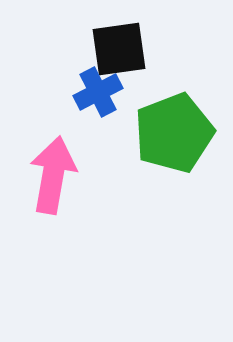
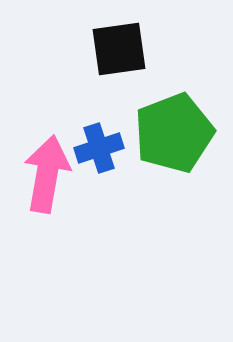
blue cross: moved 1 px right, 56 px down; rotated 9 degrees clockwise
pink arrow: moved 6 px left, 1 px up
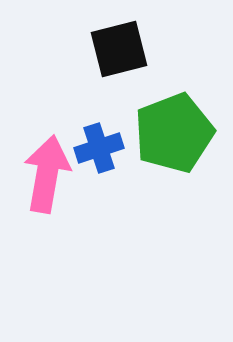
black square: rotated 6 degrees counterclockwise
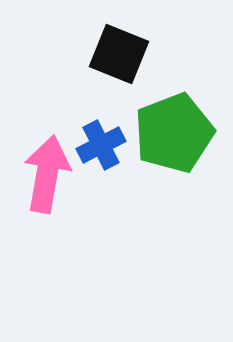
black square: moved 5 px down; rotated 36 degrees clockwise
blue cross: moved 2 px right, 3 px up; rotated 9 degrees counterclockwise
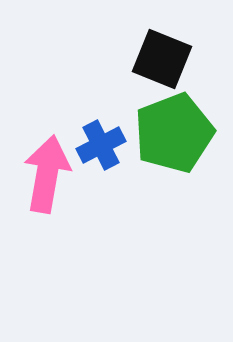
black square: moved 43 px right, 5 px down
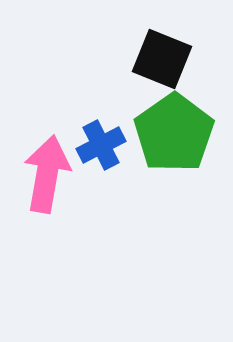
green pentagon: rotated 14 degrees counterclockwise
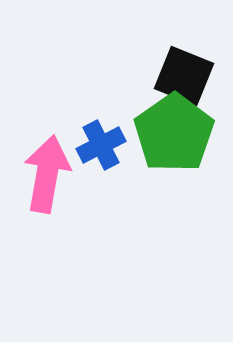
black square: moved 22 px right, 17 px down
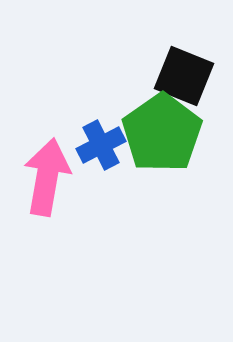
green pentagon: moved 12 px left
pink arrow: moved 3 px down
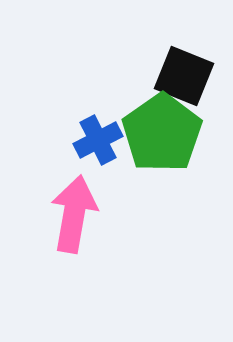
blue cross: moved 3 px left, 5 px up
pink arrow: moved 27 px right, 37 px down
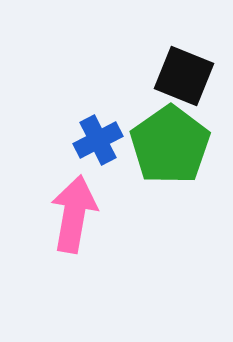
green pentagon: moved 8 px right, 12 px down
